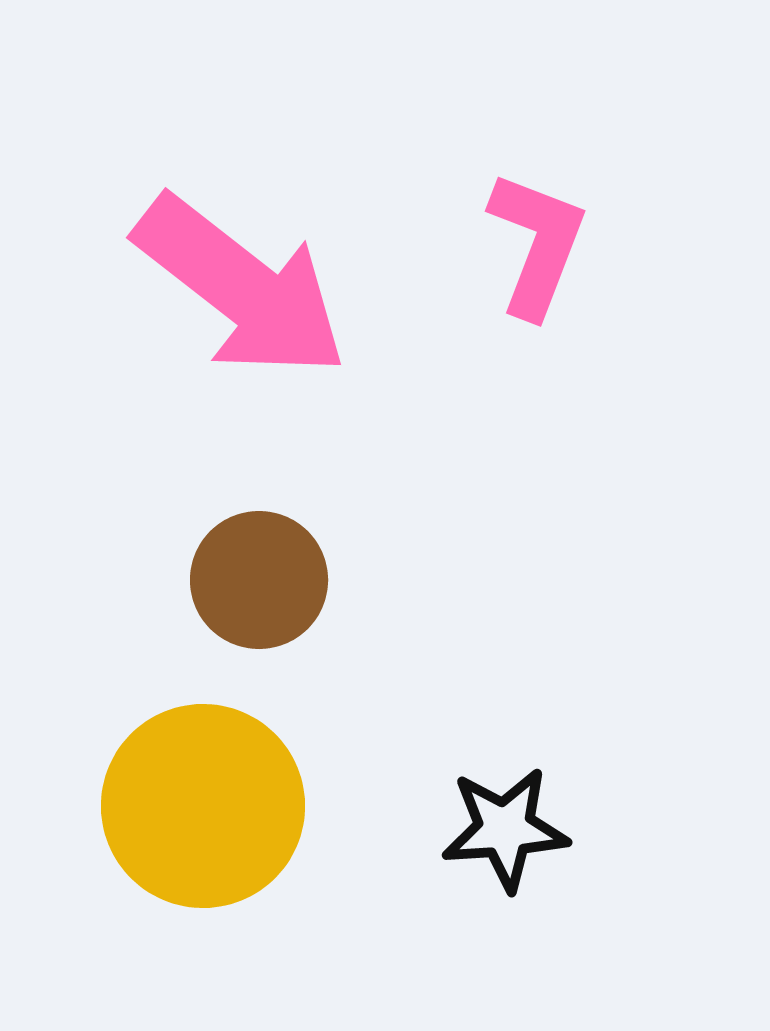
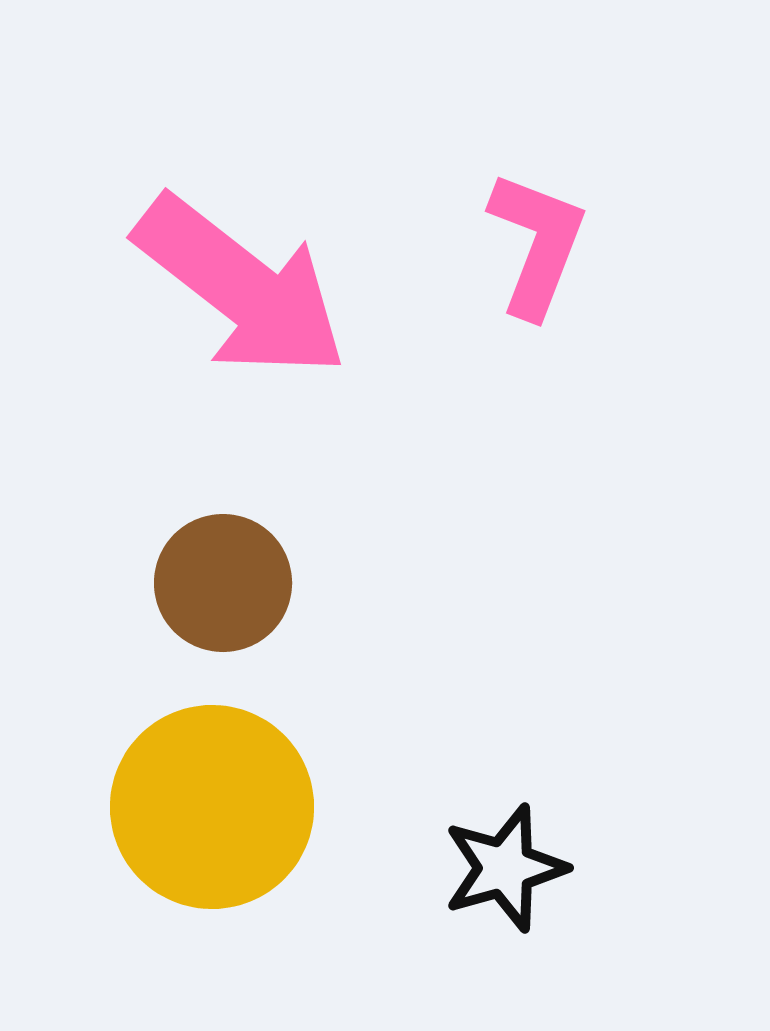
brown circle: moved 36 px left, 3 px down
yellow circle: moved 9 px right, 1 px down
black star: moved 39 px down; rotated 12 degrees counterclockwise
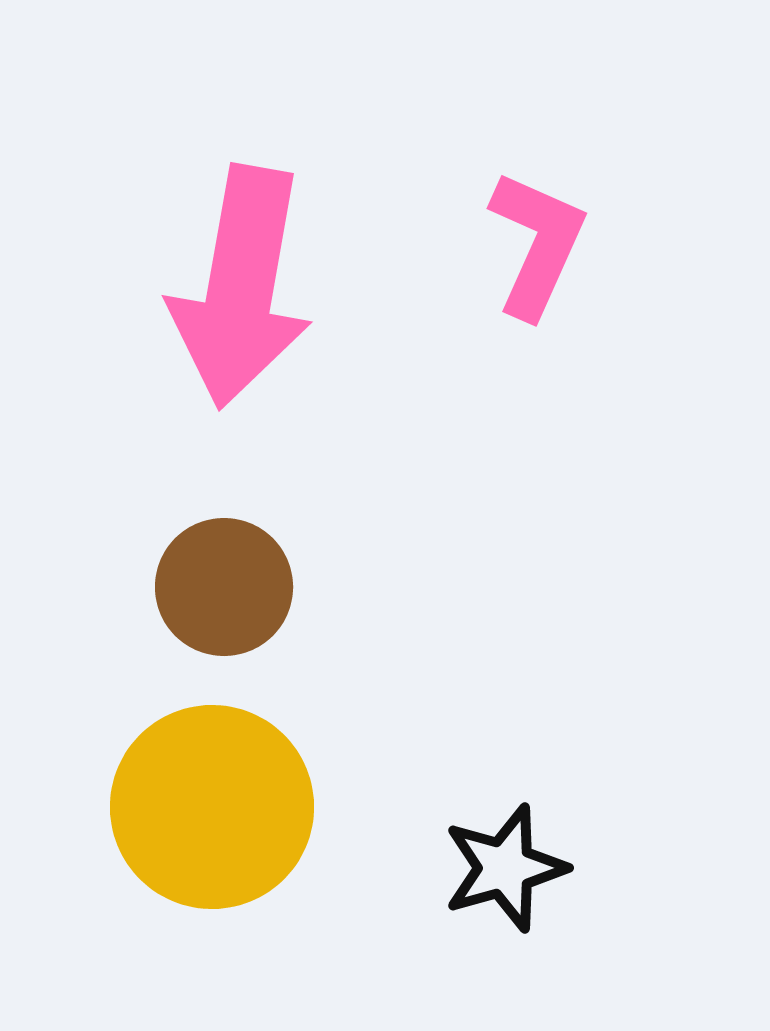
pink L-shape: rotated 3 degrees clockwise
pink arrow: rotated 62 degrees clockwise
brown circle: moved 1 px right, 4 px down
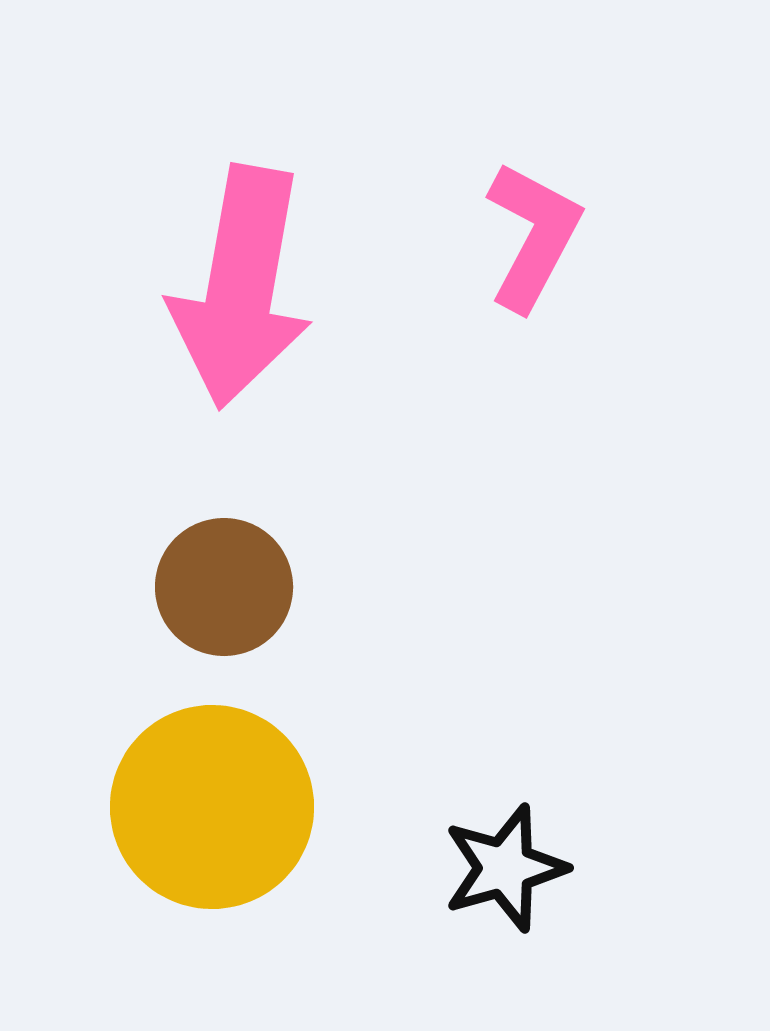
pink L-shape: moved 4 px left, 8 px up; rotated 4 degrees clockwise
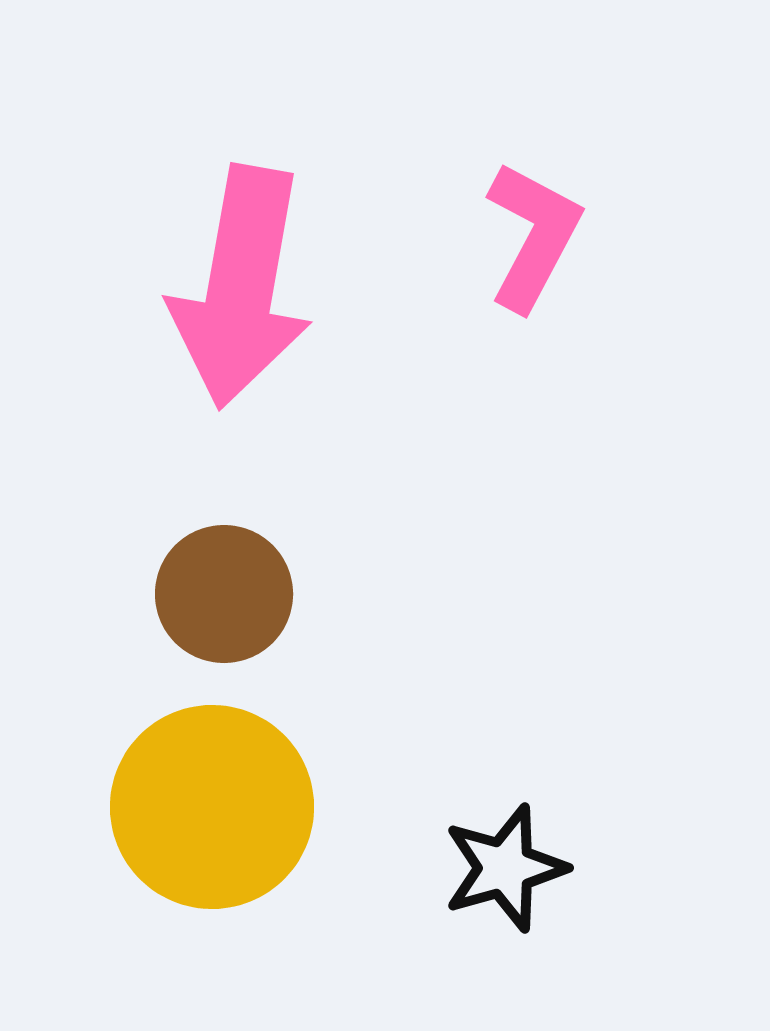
brown circle: moved 7 px down
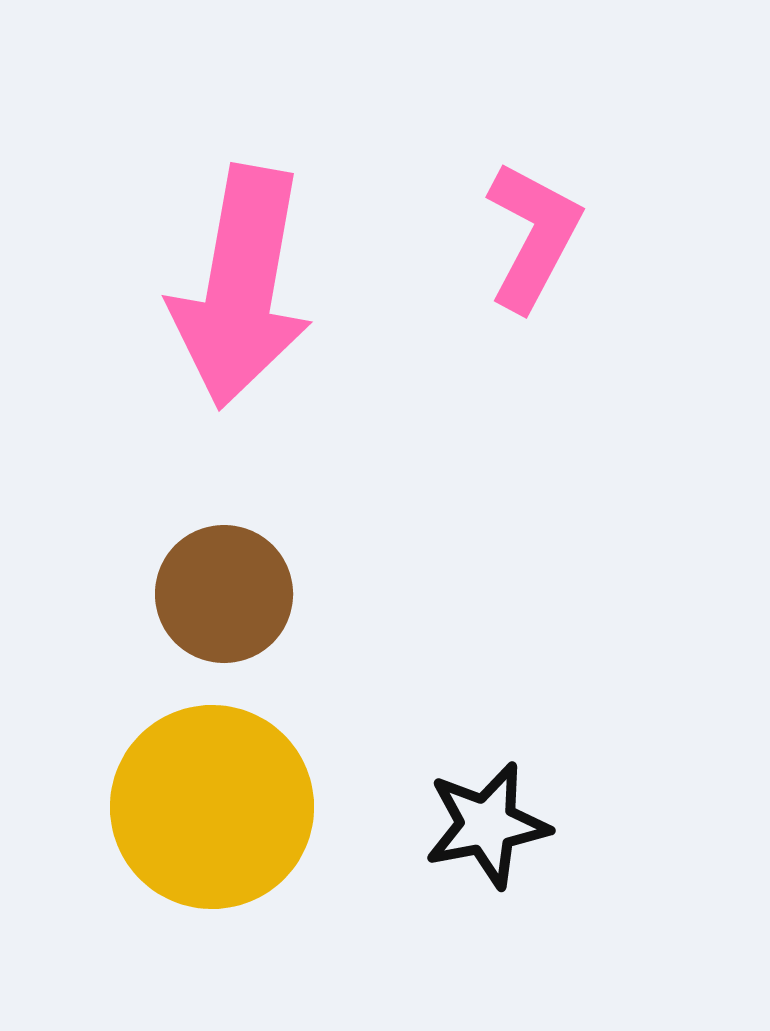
black star: moved 18 px left, 43 px up; rotated 5 degrees clockwise
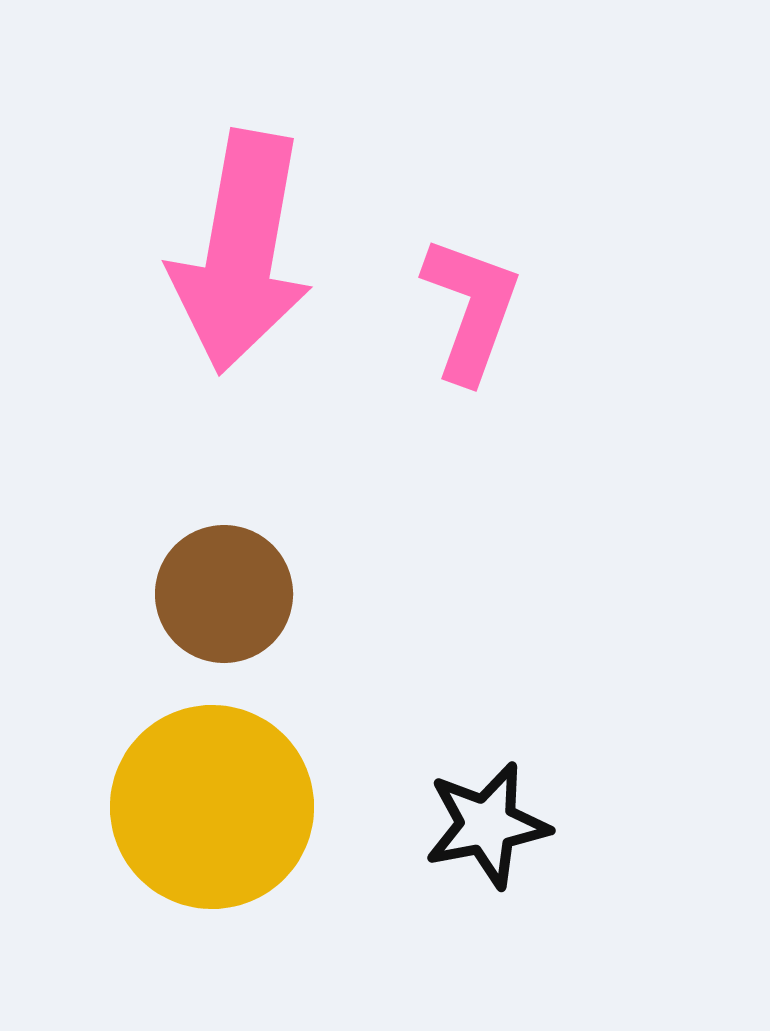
pink L-shape: moved 62 px left, 73 px down; rotated 8 degrees counterclockwise
pink arrow: moved 35 px up
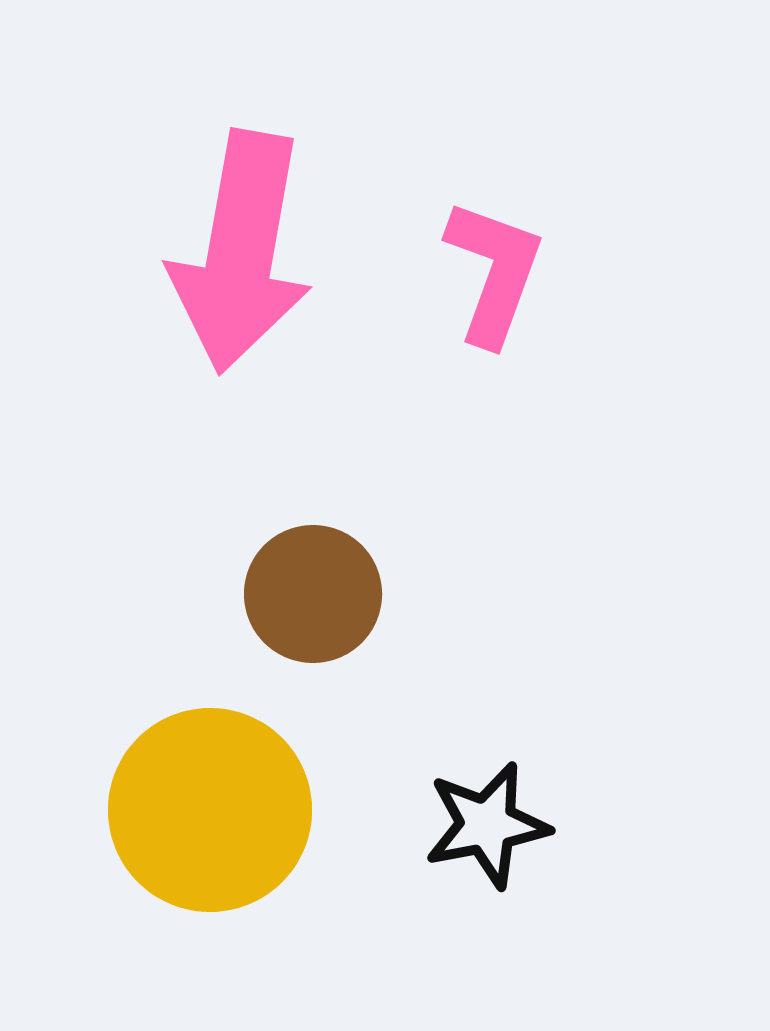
pink L-shape: moved 23 px right, 37 px up
brown circle: moved 89 px right
yellow circle: moved 2 px left, 3 px down
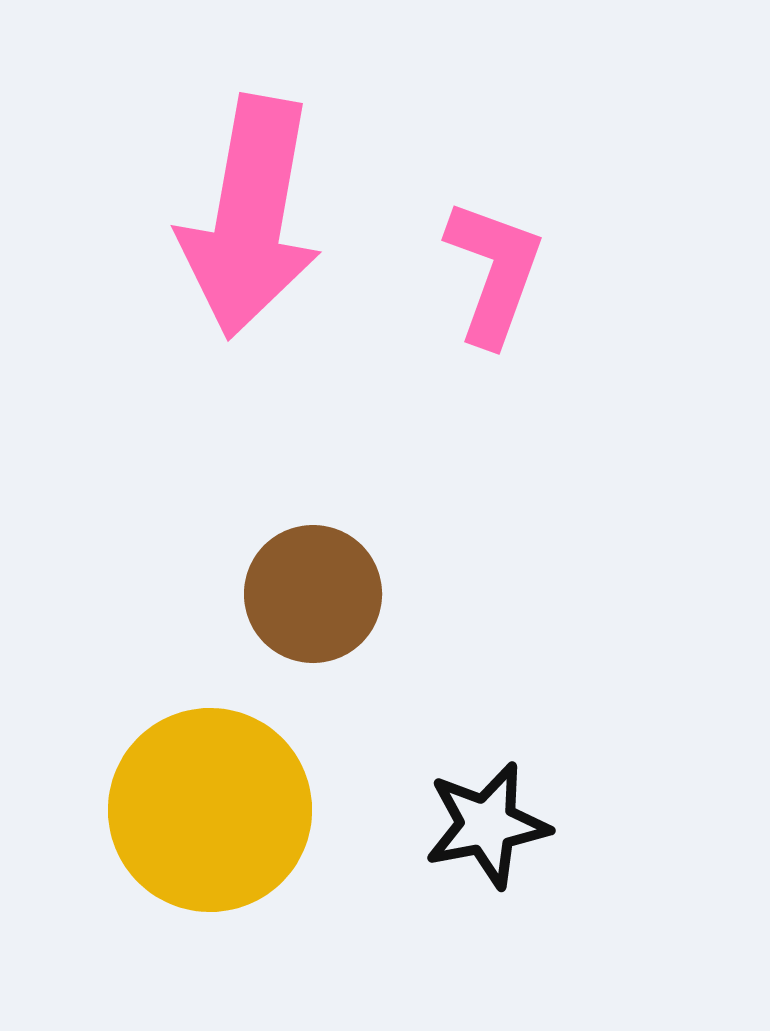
pink arrow: moved 9 px right, 35 px up
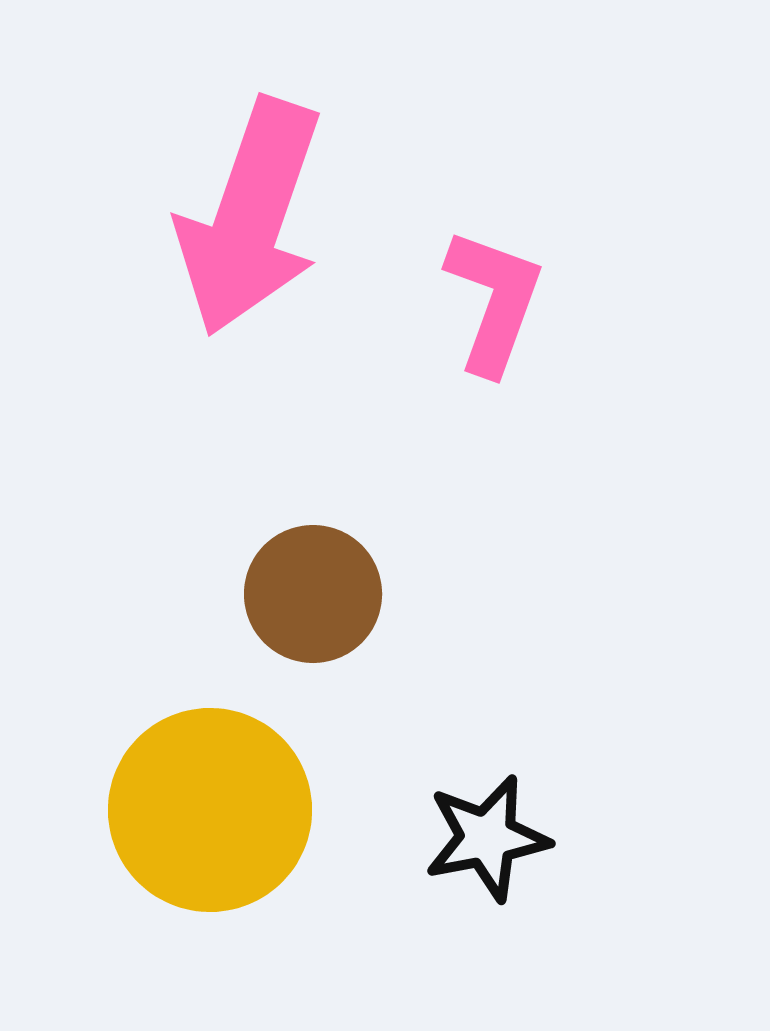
pink arrow: rotated 9 degrees clockwise
pink L-shape: moved 29 px down
black star: moved 13 px down
